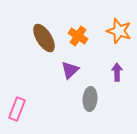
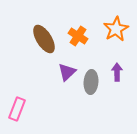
orange star: moved 3 px left, 2 px up; rotated 25 degrees clockwise
brown ellipse: moved 1 px down
purple triangle: moved 3 px left, 2 px down
gray ellipse: moved 1 px right, 17 px up
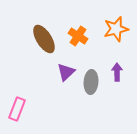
orange star: rotated 15 degrees clockwise
purple triangle: moved 1 px left
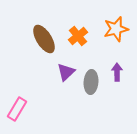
orange cross: rotated 18 degrees clockwise
pink rectangle: rotated 10 degrees clockwise
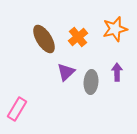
orange star: moved 1 px left
orange cross: moved 1 px down
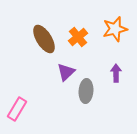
purple arrow: moved 1 px left, 1 px down
gray ellipse: moved 5 px left, 9 px down
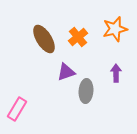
purple triangle: rotated 24 degrees clockwise
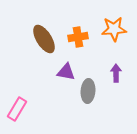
orange star: moved 1 px left; rotated 10 degrees clockwise
orange cross: rotated 30 degrees clockwise
purple triangle: rotated 30 degrees clockwise
gray ellipse: moved 2 px right
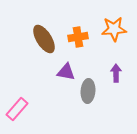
pink rectangle: rotated 10 degrees clockwise
